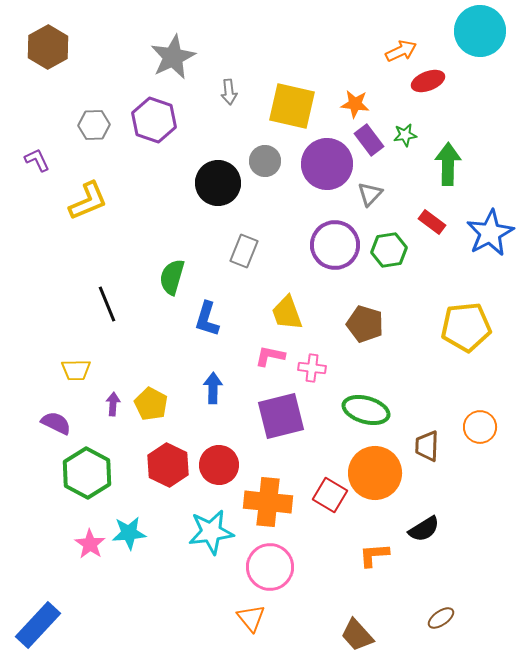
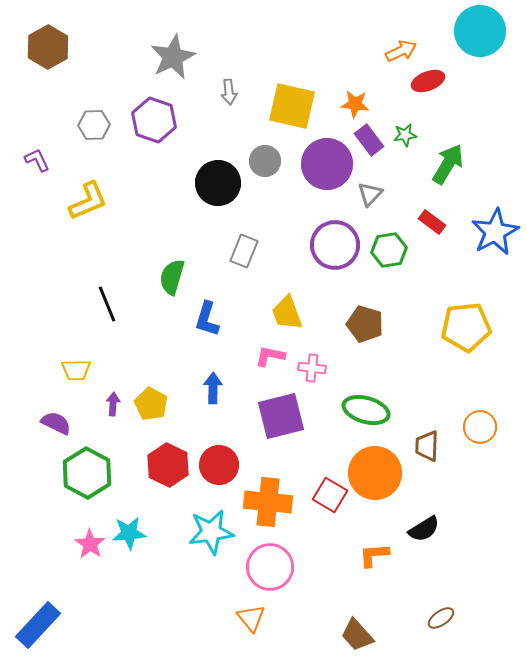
green arrow at (448, 164): rotated 30 degrees clockwise
blue star at (490, 233): moved 5 px right, 1 px up
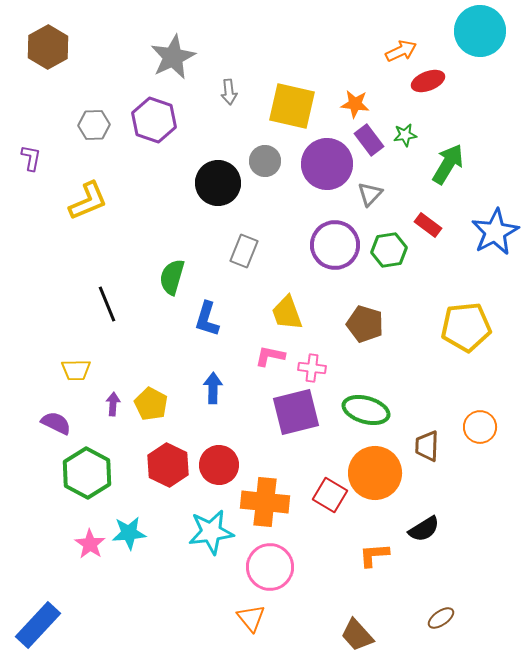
purple L-shape at (37, 160): moved 6 px left, 2 px up; rotated 36 degrees clockwise
red rectangle at (432, 222): moved 4 px left, 3 px down
purple square at (281, 416): moved 15 px right, 4 px up
orange cross at (268, 502): moved 3 px left
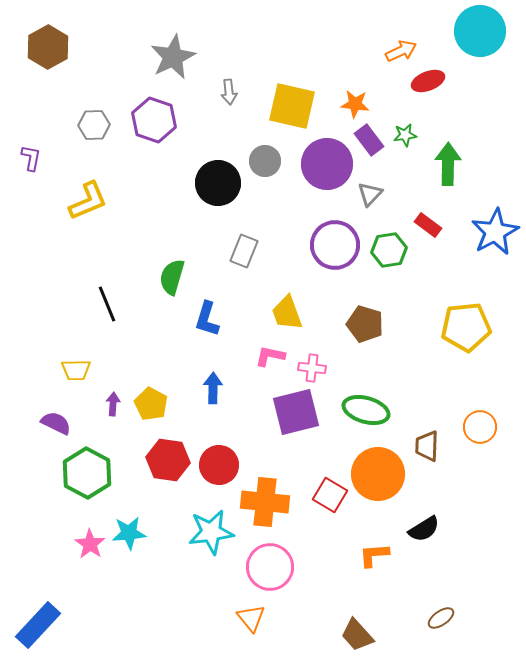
green arrow at (448, 164): rotated 30 degrees counterclockwise
red hexagon at (168, 465): moved 5 px up; rotated 18 degrees counterclockwise
orange circle at (375, 473): moved 3 px right, 1 px down
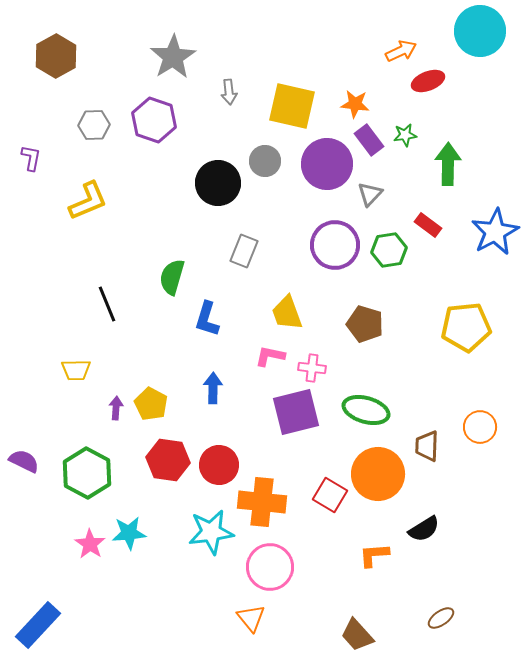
brown hexagon at (48, 47): moved 8 px right, 9 px down
gray star at (173, 57): rotated 6 degrees counterclockwise
purple arrow at (113, 404): moved 3 px right, 4 px down
purple semicircle at (56, 423): moved 32 px left, 38 px down
orange cross at (265, 502): moved 3 px left
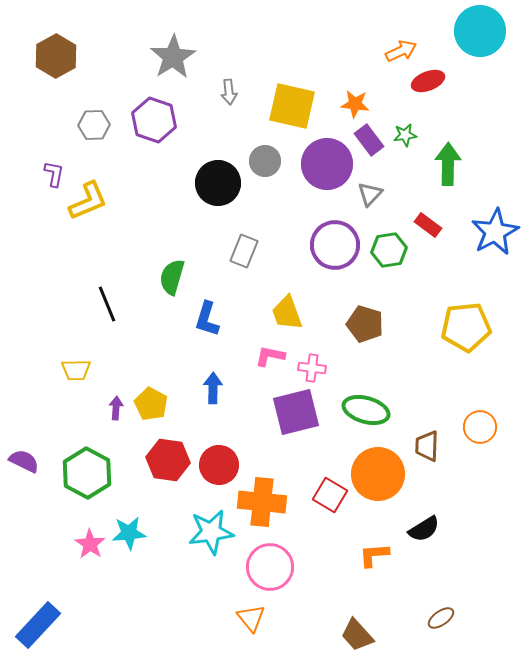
purple L-shape at (31, 158): moved 23 px right, 16 px down
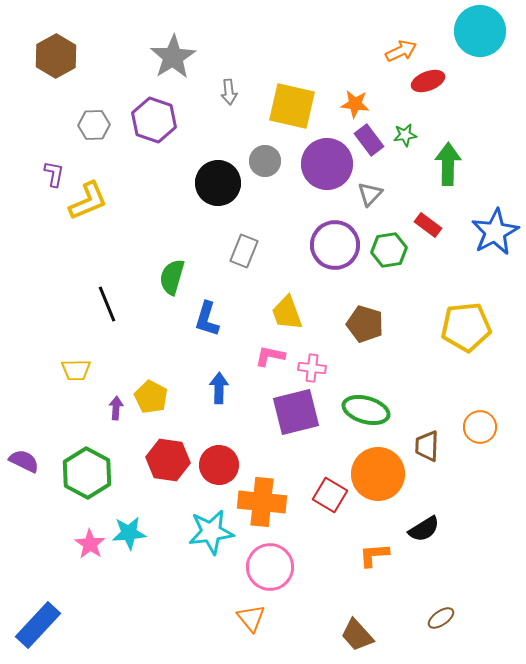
blue arrow at (213, 388): moved 6 px right
yellow pentagon at (151, 404): moved 7 px up
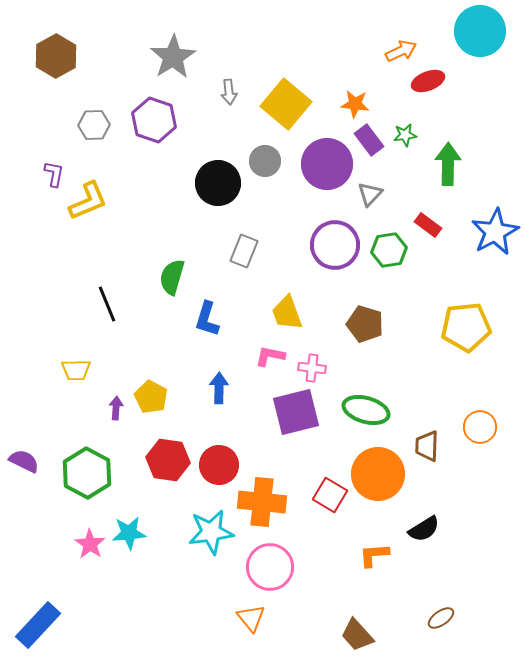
yellow square at (292, 106): moved 6 px left, 2 px up; rotated 27 degrees clockwise
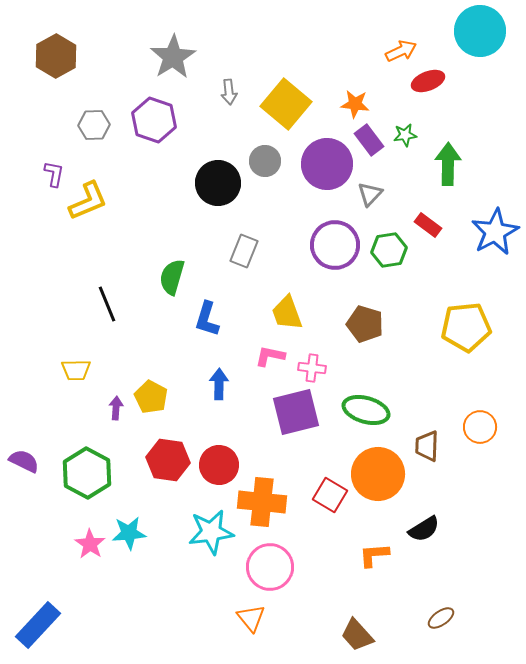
blue arrow at (219, 388): moved 4 px up
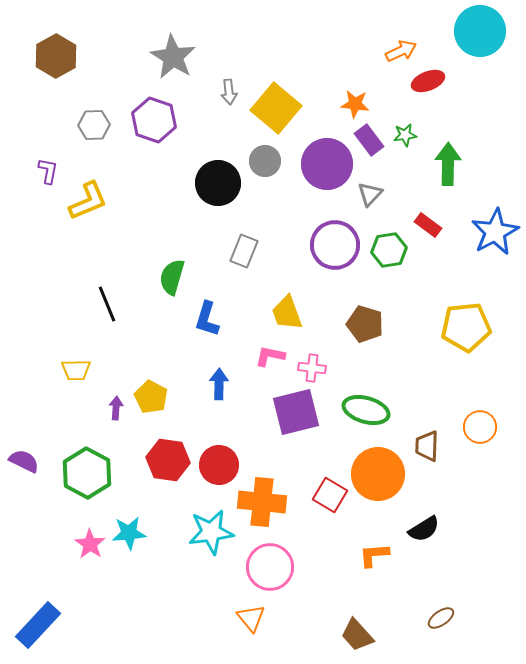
gray star at (173, 57): rotated 9 degrees counterclockwise
yellow square at (286, 104): moved 10 px left, 4 px down
purple L-shape at (54, 174): moved 6 px left, 3 px up
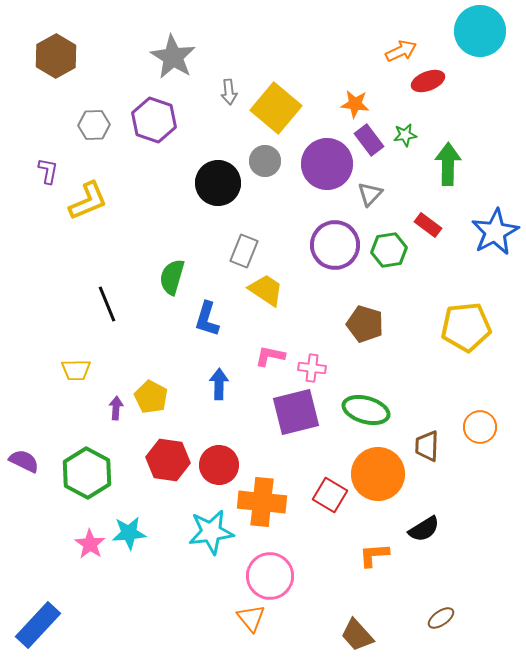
yellow trapezoid at (287, 313): moved 21 px left, 23 px up; rotated 144 degrees clockwise
pink circle at (270, 567): moved 9 px down
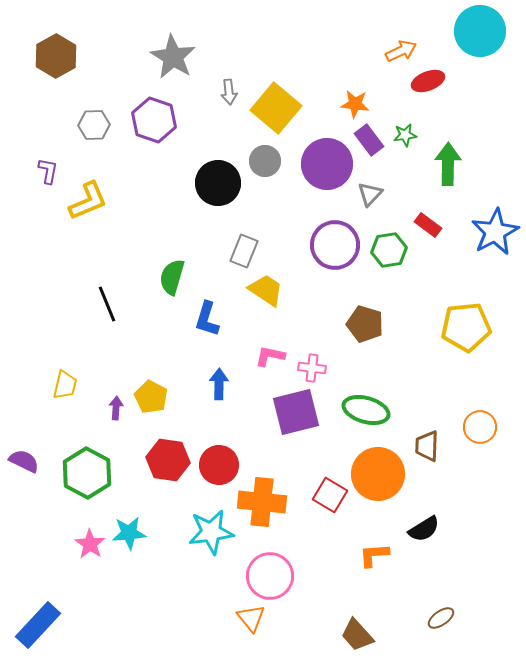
yellow trapezoid at (76, 370): moved 11 px left, 15 px down; rotated 76 degrees counterclockwise
